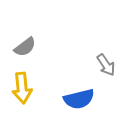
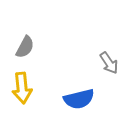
gray semicircle: rotated 25 degrees counterclockwise
gray arrow: moved 3 px right, 2 px up
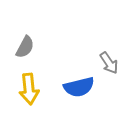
yellow arrow: moved 7 px right, 1 px down
blue semicircle: moved 12 px up
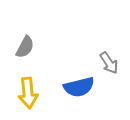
yellow arrow: moved 1 px left, 4 px down
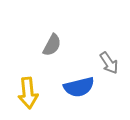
gray semicircle: moved 27 px right, 2 px up
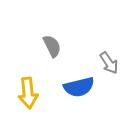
gray semicircle: moved 1 px down; rotated 55 degrees counterclockwise
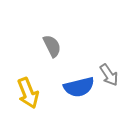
gray arrow: moved 12 px down
yellow arrow: rotated 16 degrees counterclockwise
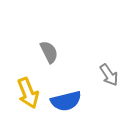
gray semicircle: moved 3 px left, 6 px down
blue semicircle: moved 13 px left, 14 px down
